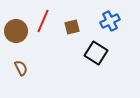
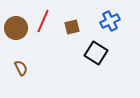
brown circle: moved 3 px up
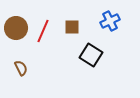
red line: moved 10 px down
brown square: rotated 14 degrees clockwise
black square: moved 5 px left, 2 px down
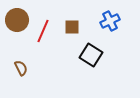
brown circle: moved 1 px right, 8 px up
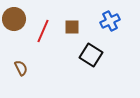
brown circle: moved 3 px left, 1 px up
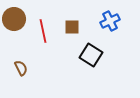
red line: rotated 35 degrees counterclockwise
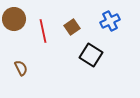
brown square: rotated 35 degrees counterclockwise
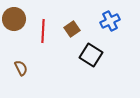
brown square: moved 2 px down
red line: rotated 15 degrees clockwise
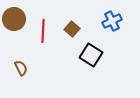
blue cross: moved 2 px right
brown square: rotated 14 degrees counterclockwise
